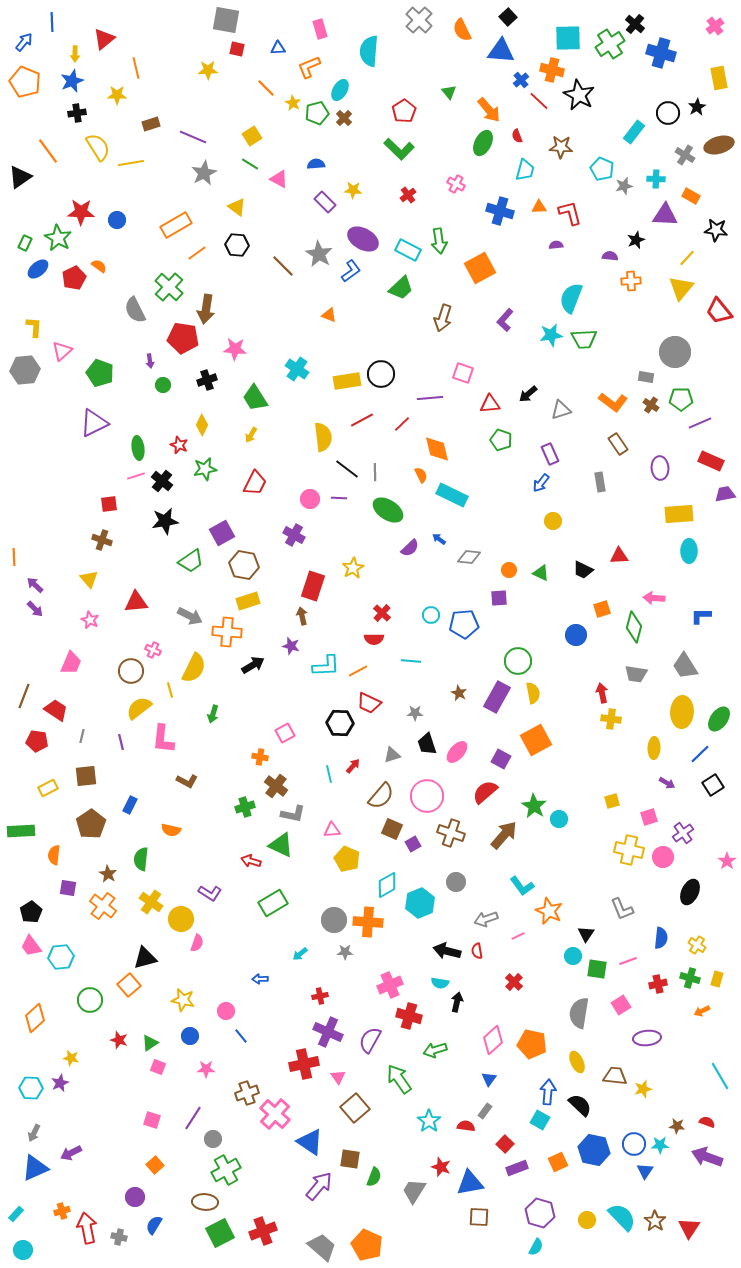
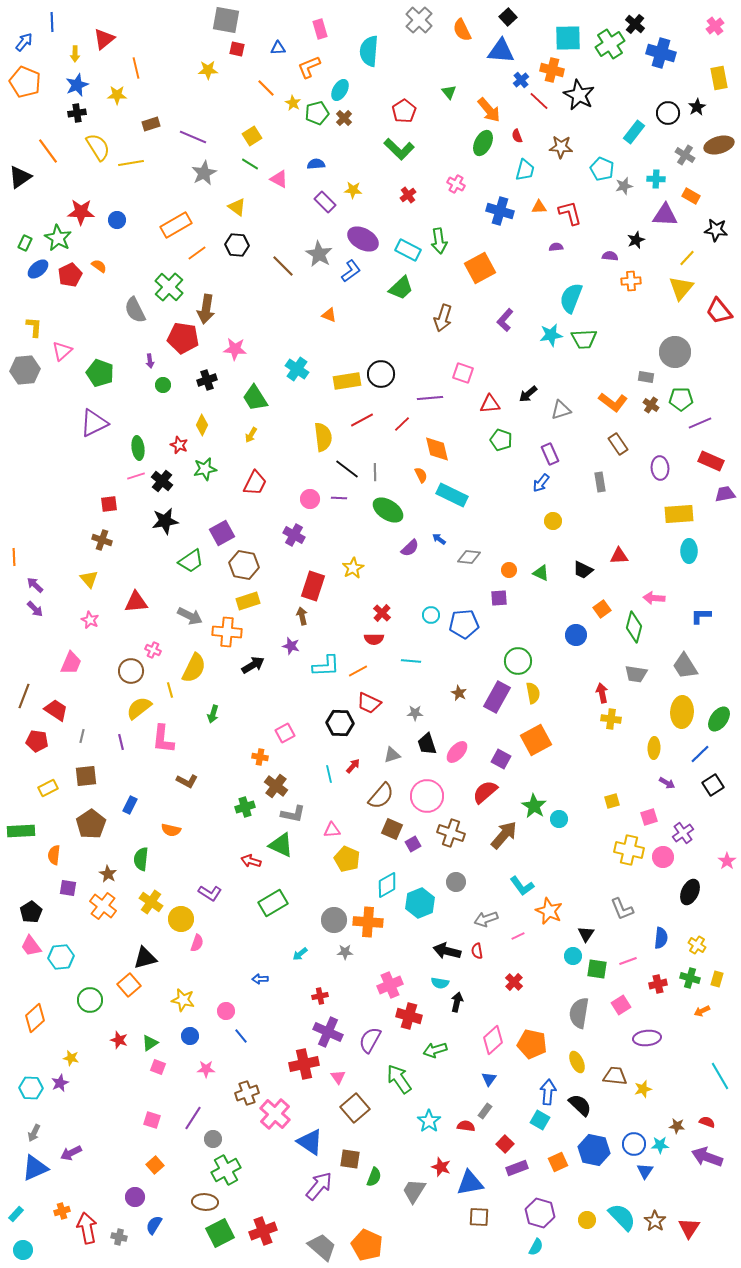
blue star at (72, 81): moved 5 px right, 4 px down
purple semicircle at (556, 245): moved 2 px down
red pentagon at (74, 278): moved 4 px left, 3 px up
orange square at (602, 609): rotated 18 degrees counterclockwise
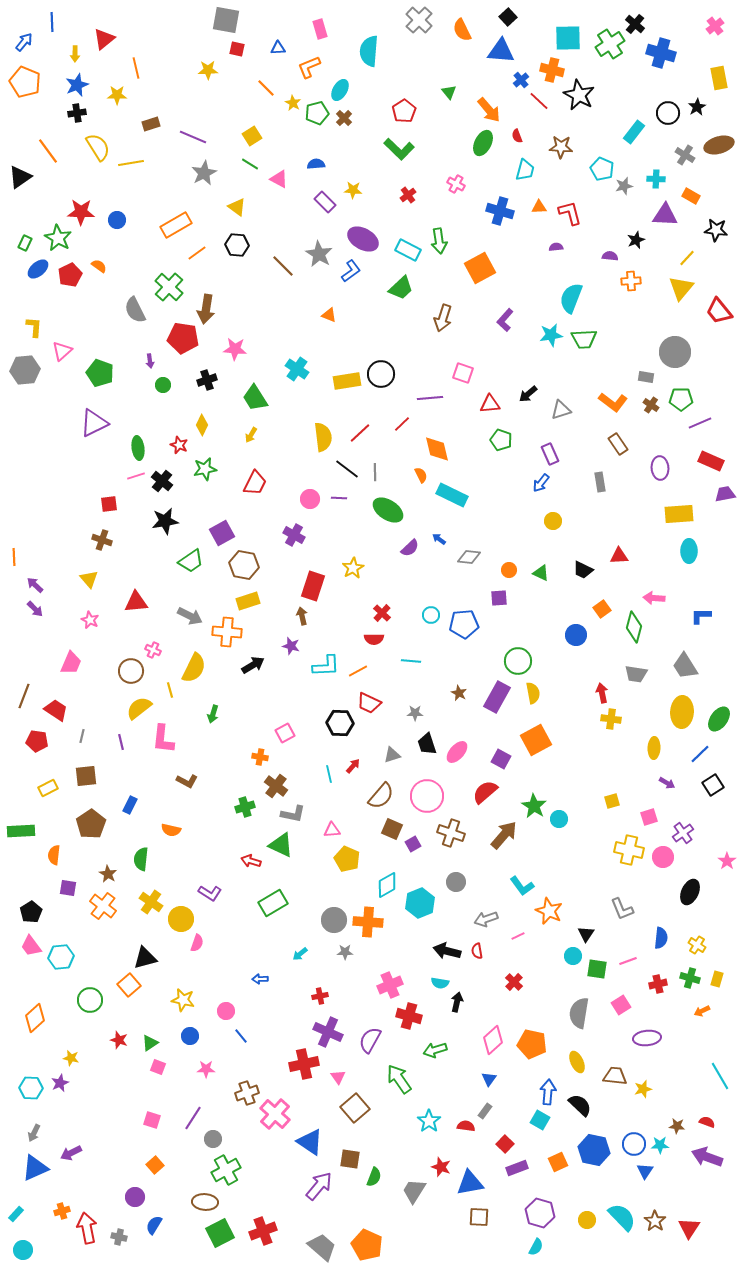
red line at (362, 420): moved 2 px left, 13 px down; rotated 15 degrees counterclockwise
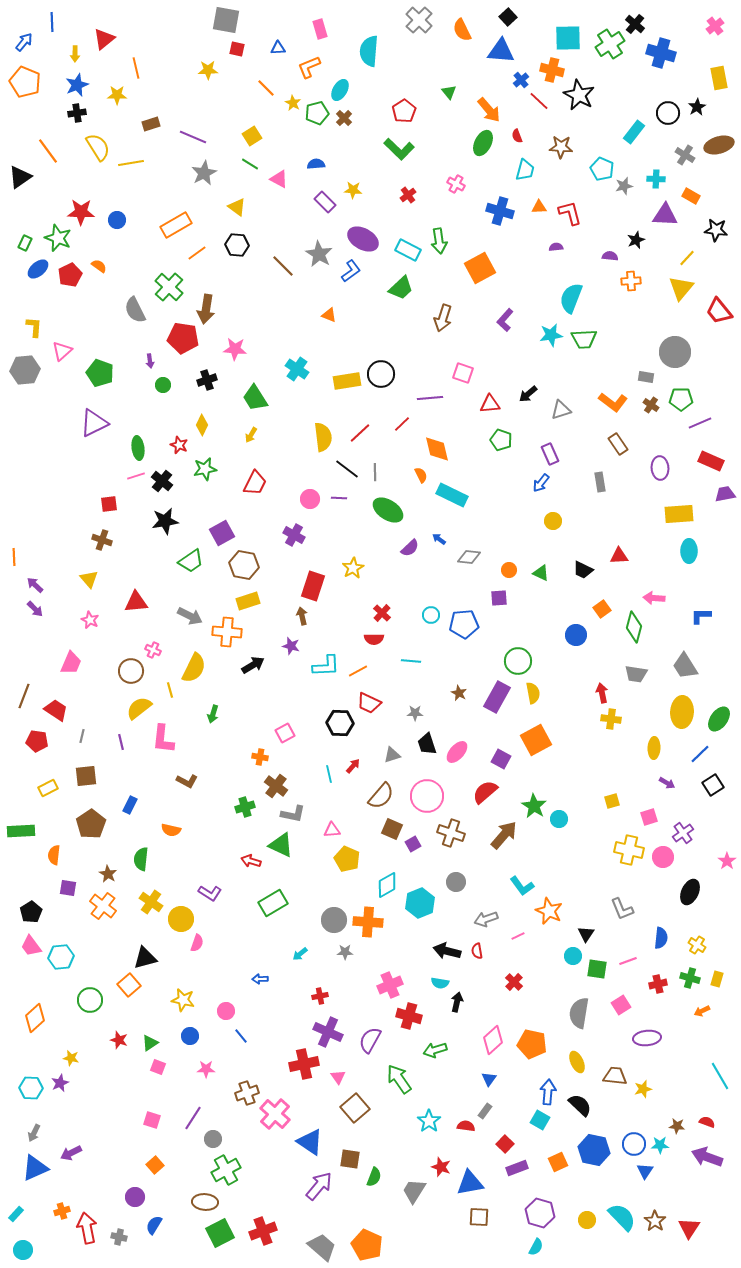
green star at (58, 238): rotated 8 degrees counterclockwise
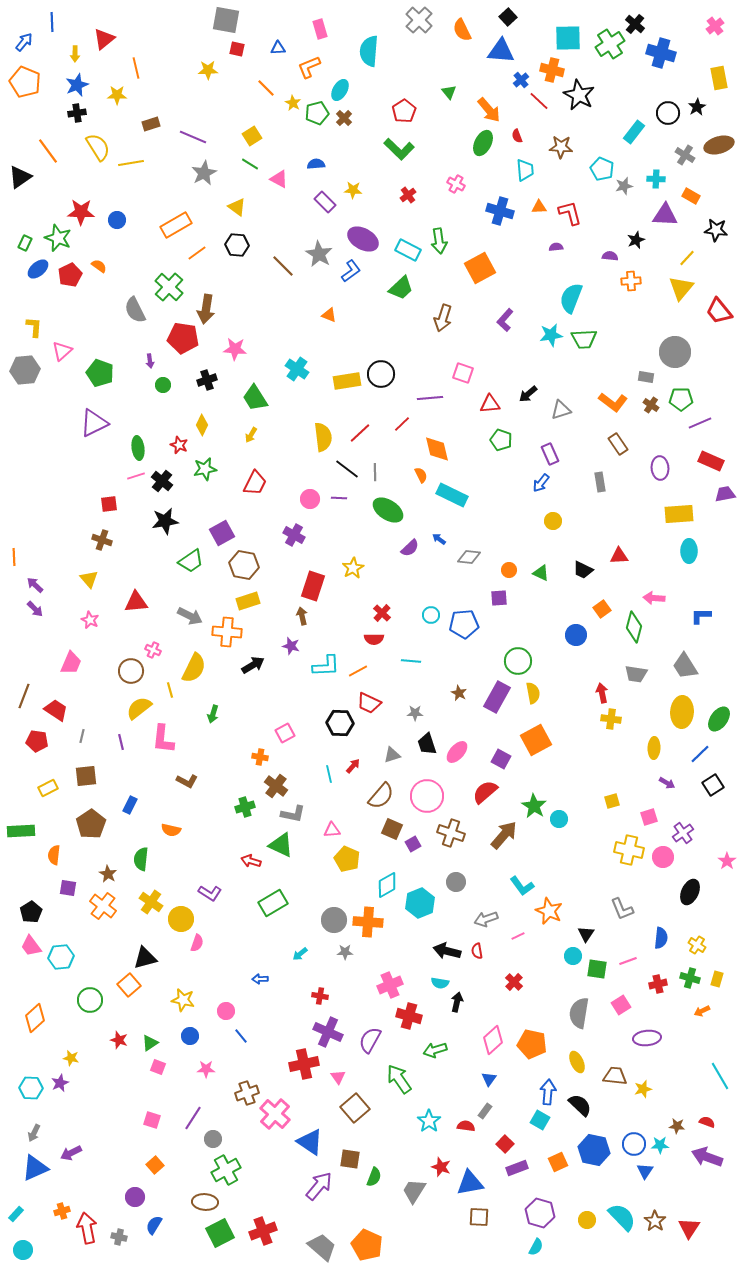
cyan trapezoid at (525, 170): rotated 20 degrees counterclockwise
red cross at (320, 996): rotated 21 degrees clockwise
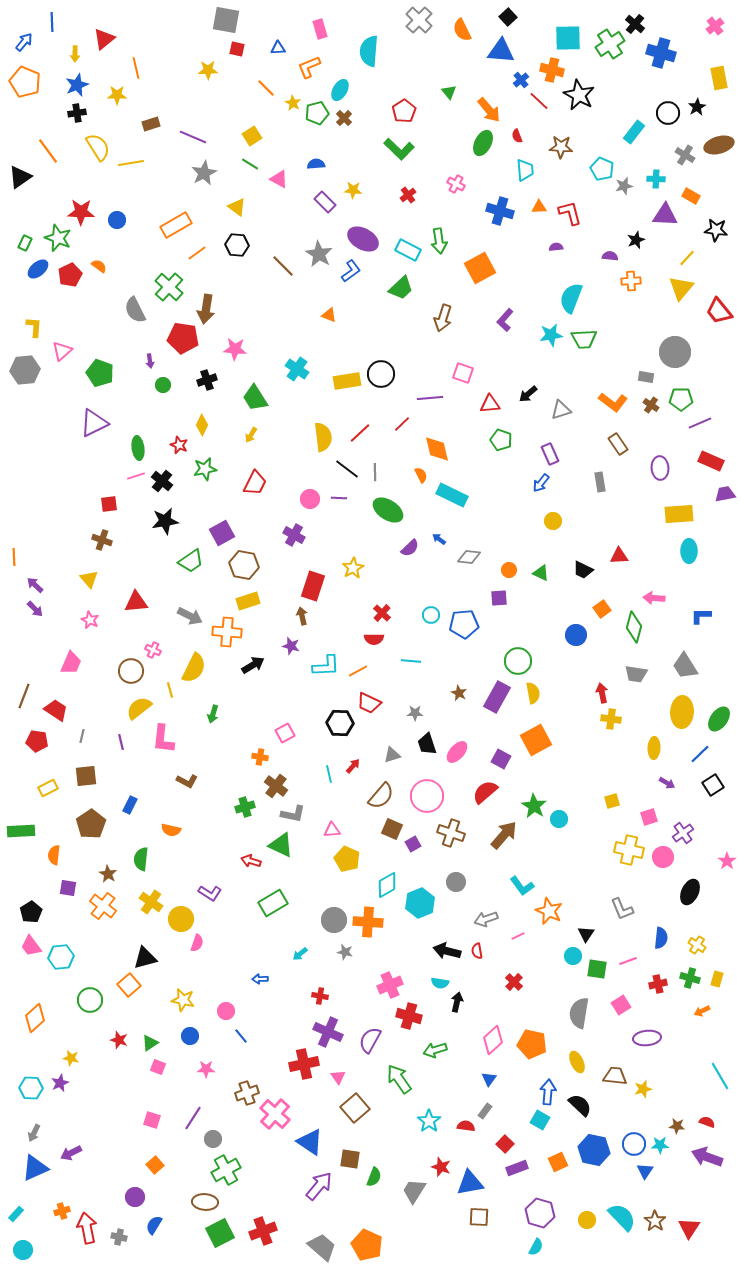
gray star at (345, 952): rotated 14 degrees clockwise
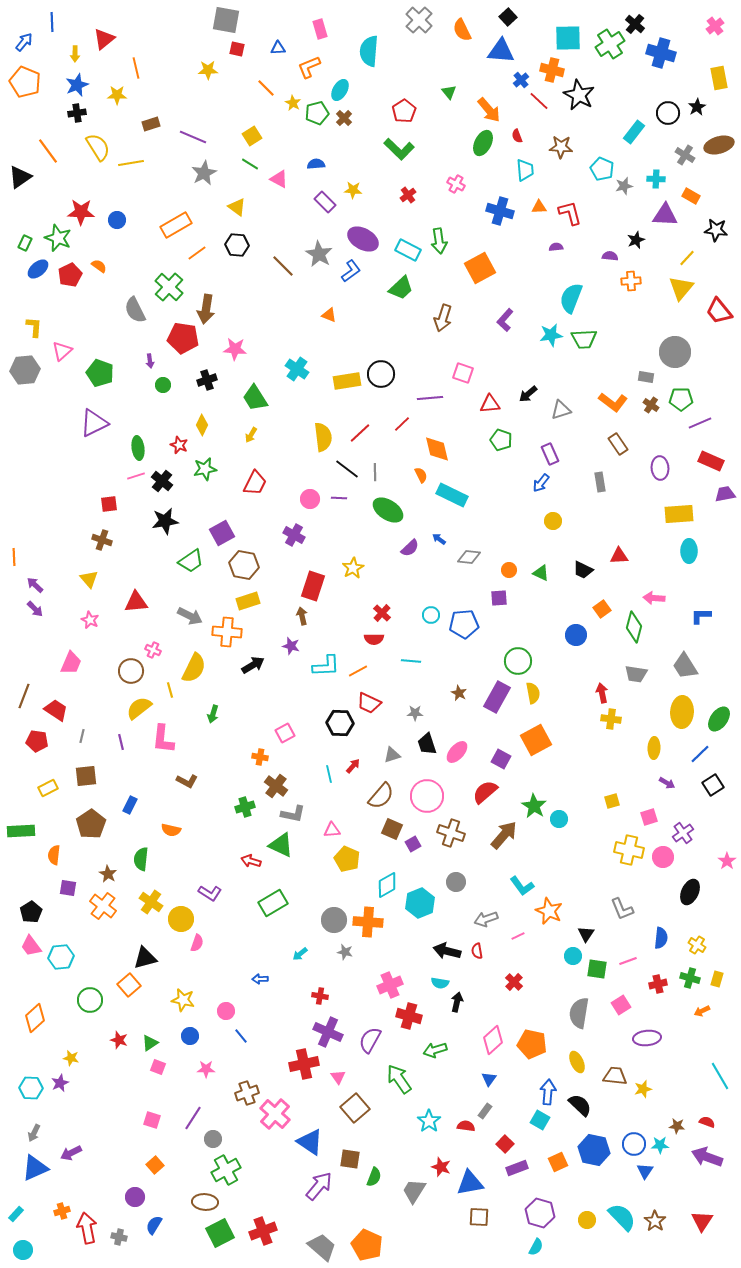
red triangle at (689, 1228): moved 13 px right, 7 px up
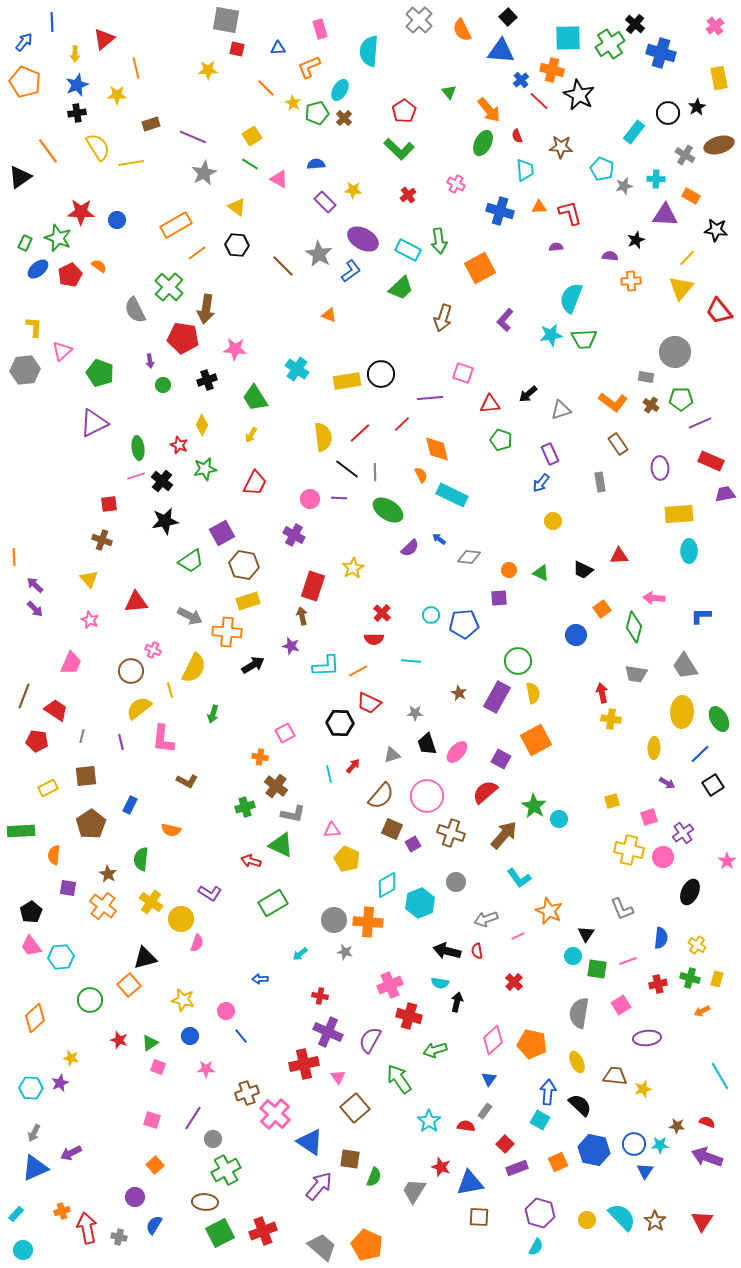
green ellipse at (719, 719): rotated 65 degrees counterclockwise
cyan L-shape at (522, 886): moved 3 px left, 8 px up
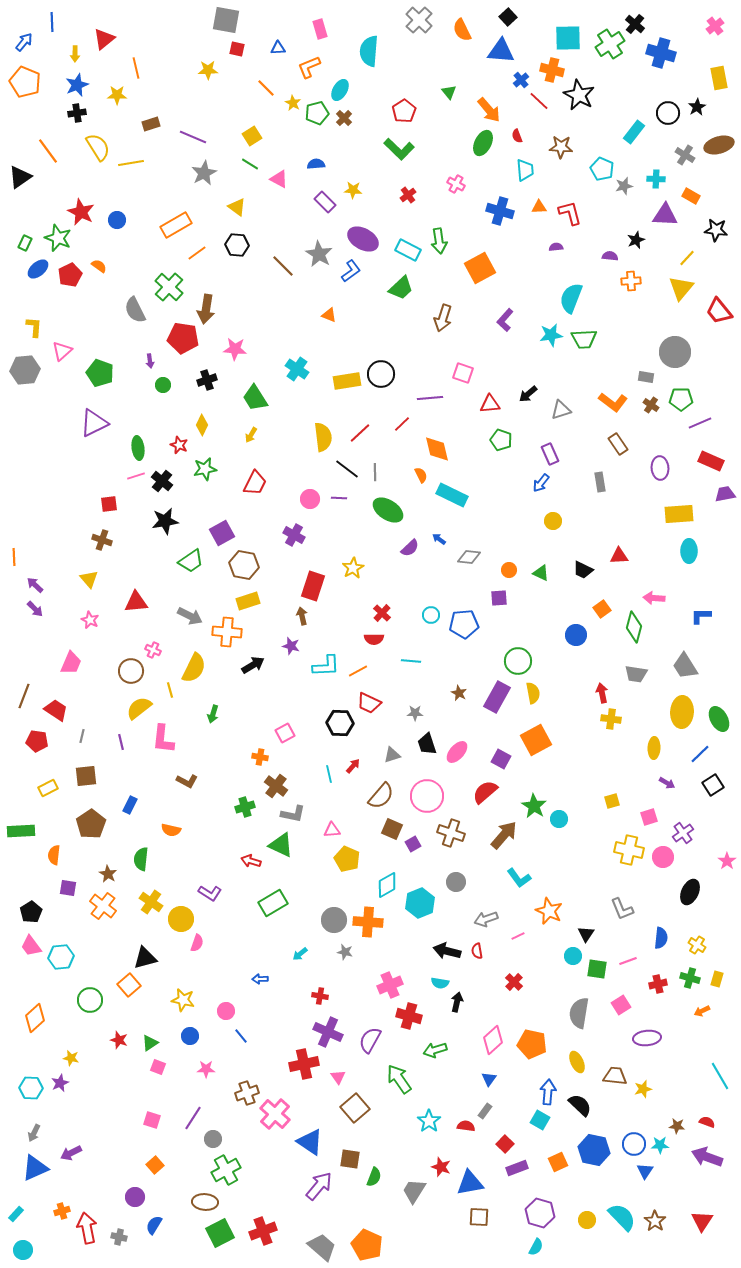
red star at (81, 212): rotated 24 degrees clockwise
